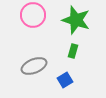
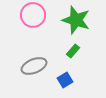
green rectangle: rotated 24 degrees clockwise
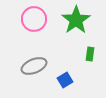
pink circle: moved 1 px right, 4 px down
green star: rotated 20 degrees clockwise
green rectangle: moved 17 px right, 3 px down; rotated 32 degrees counterclockwise
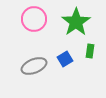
green star: moved 2 px down
green rectangle: moved 3 px up
blue square: moved 21 px up
